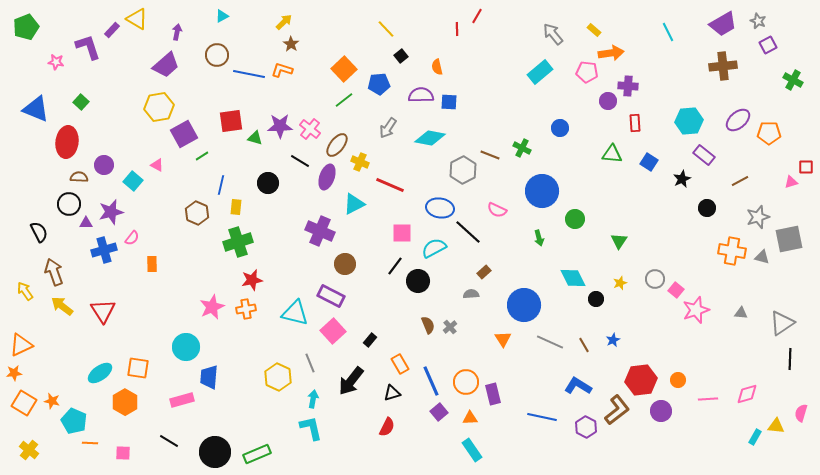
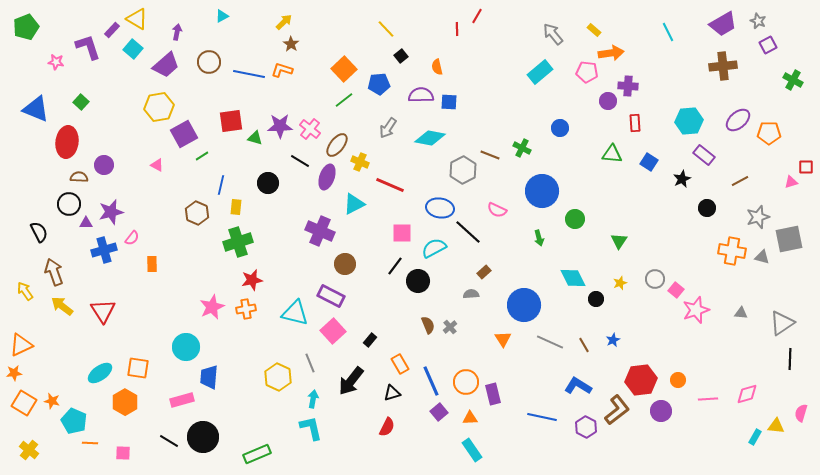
brown circle at (217, 55): moved 8 px left, 7 px down
cyan square at (133, 181): moved 132 px up
black circle at (215, 452): moved 12 px left, 15 px up
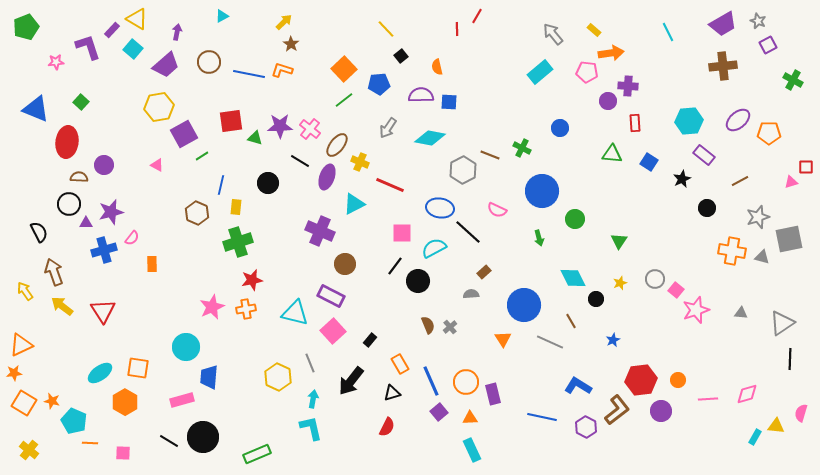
pink star at (56, 62): rotated 14 degrees counterclockwise
brown line at (584, 345): moved 13 px left, 24 px up
cyan rectangle at (472, 450): rotated 10 degrees clockwise
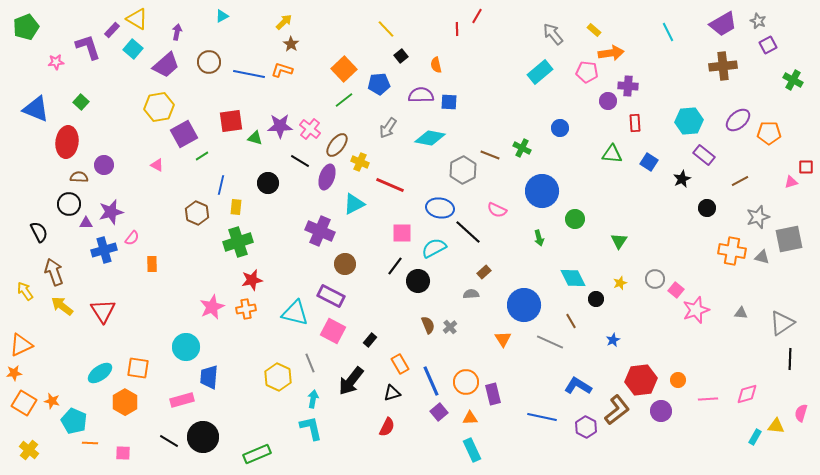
orange semicircle at (437, 67): moved 1 px left, 2 px up
pink square at (333, 331): rotated 20 degrees counterclockwise
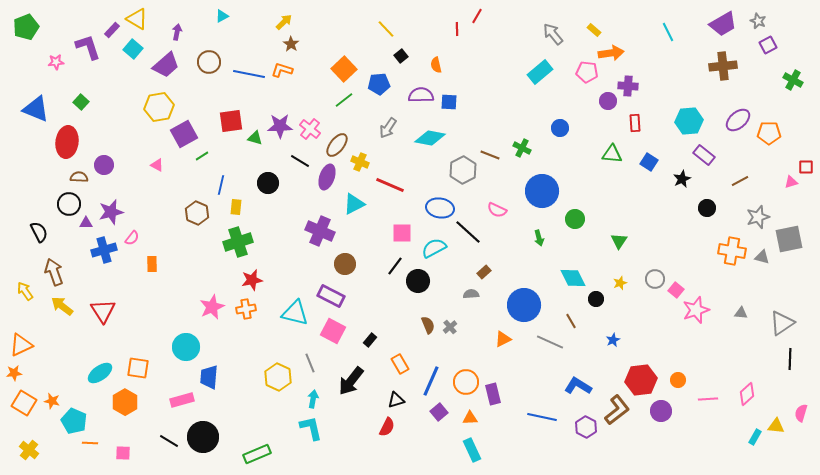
orange triangle at (503, 339): rotated 36 degrees clockwise
blue line at (431, 381): rotated 48 degrees clockwise
black triangle at (392, 393): moved 4 px right, 7 px down
pink diamond at (747, 394): rotated 25 degrees counterclockwise
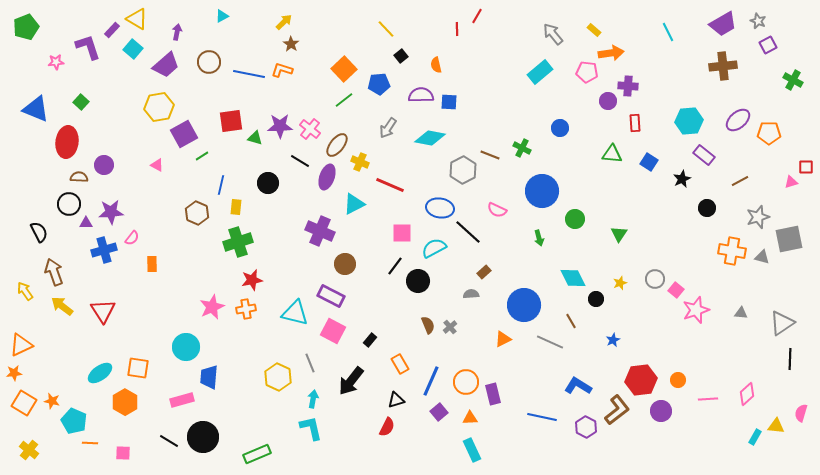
purple star at (111, 212): rotated 10 degrees clockwise
green triangle at (619, 241): moved 7 px up
